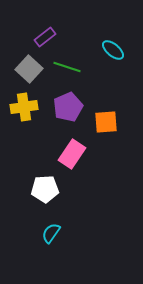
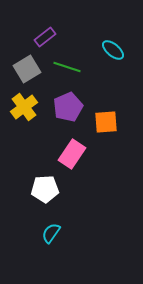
gray square: moved 2 px left; rotated 16 degrees clockwise
yellow cross: rotated 28 degrees counterclockwise
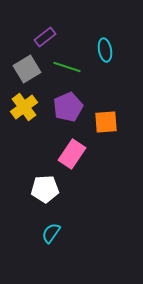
cyan ellipse: moved 8 px left; rotated 40 degrees clockwise
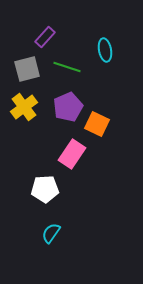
purple rectangle: rotated 10 degrees counterclockwise
gray square: rotated 16 degrees clockwise
orange square: moved 9 px left, 2 px down; rotated 30 degrees clockwise
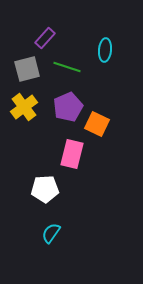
purple rectangle: moved 1 px down
cyan ellipse: rotated 15 degrees clockwise
pink rectangle: rotated 20 degrees counterclockwise
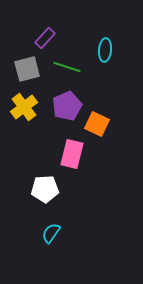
purple pentagon: moved 1 px left, 1 px up
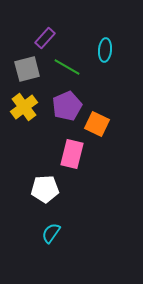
green line: rotated 12 degrees clockwise
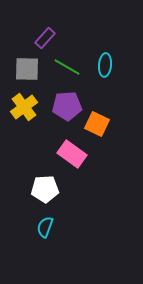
cyan ellipse: moved 15 px down
gray square: rotated 16 degrees clockwise
purple pentagon: rotated 20 degrees clockwise
pink rectangle: rotated 68 degrees counterclockwise
cyan semicircle: moved 6 px left, 6 px up; rotated 15 degrees counterclockwise
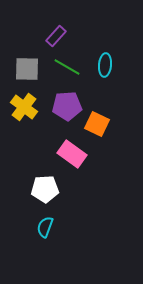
purple rectangle: moved 11 px right, 2 px up
yellow cross: rotated 16 degrees counterclockwise
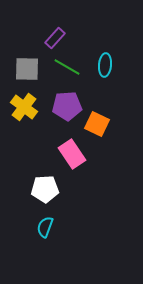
purple rectangle: moved 1 px left, 2 px down
pink rectangle: rotated 20 degrees clockwise
